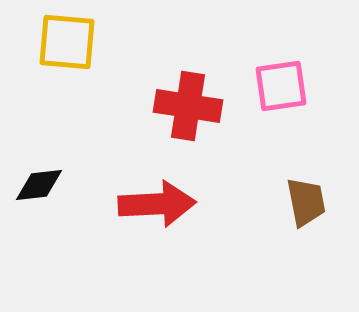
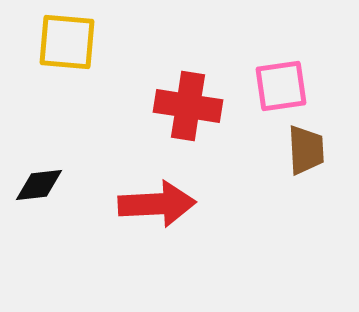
brown trapezoid: moved 52 px up; rotated 8 degrees clockwise
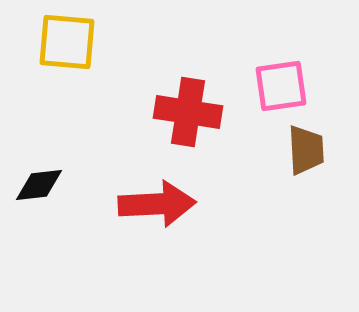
red cross: moved 6 px down
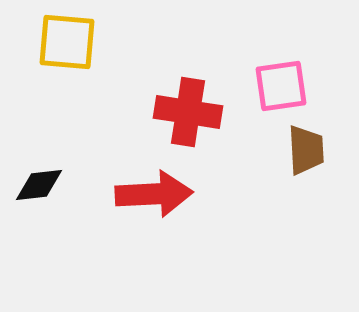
red arrow: moved 3 px left, 10 px up
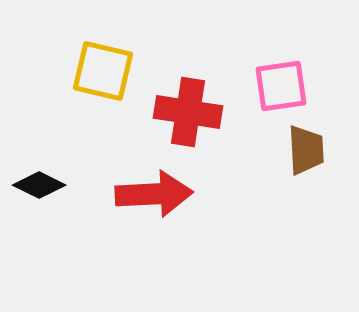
yellow square: moved 36 px right, 29 px down; rotated 8 degrees clockwise
black diamond: rotated 33 degrees clockwise
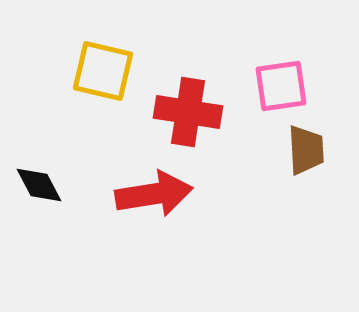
black diamond: rotated 36 degrees clockwise
red arrow: rotated 6 degrees counterclockwise
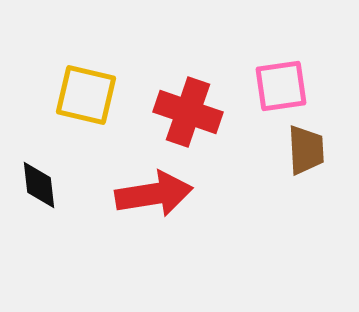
yellow square: moved 17 px left, 24 px down
red cross: rotated 10 degrees clockwise
black diamond: rotated 21 degrees clockwise
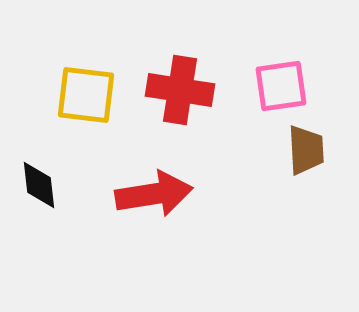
yellow square: rotated 6 degrees counterclockwise
red cross: moved 8 px left, 22 px up; rotated 10 degrees counterclockwise
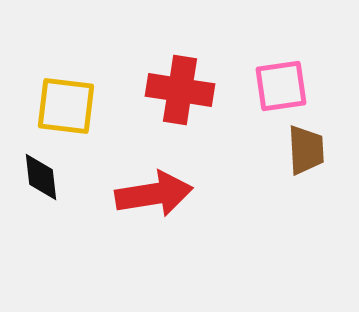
yellow square: moved 20 px left, 11 px down
black diamond: moved 2 px right, 8 px up
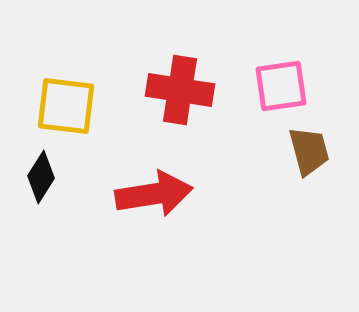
brown trapezoid: moved 3 px right, 1 px down; rotated 12 degrees counterclockwise
black diamond: rotated 39 degrees clockwise
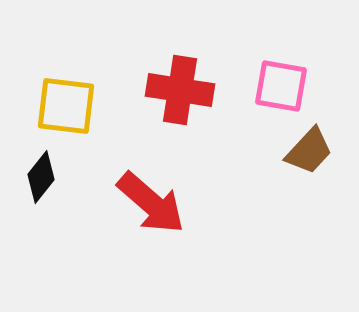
pink square: rotated 18 degrees clockwise
brown trapezoid: rotated 58 degrees clockwise
black diamond: rotated 6 degrees clockwise
red arrow: moved 3 px left, 9 px down; rotated 50 degrees clockwise
